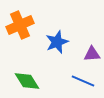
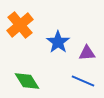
orange cross: rotated 16 degrees counterclockwise
blue star: moved 1 px right; rotated 15 degrees counterclockwise
purple triangle: moved 5 px left, 1 px up
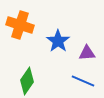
orange cross: rotated 32 degrees counterclockwise
blue star: moved 1 px up
green diamond: rotated 68 degrees clockwise
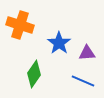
blue star: moved 1 px right, 2 px down
green diamond: moved 7 px right, 7 px up
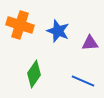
blue star: moved 1 px left, 12 px up; rotated 15 degrees counterclockwise
purple triangle: moved 3 px right, 10 px up
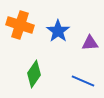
blue star: rotated 15 degrees clockwise
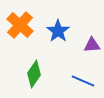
orange cross: rotated 24 degrees clockwise
purple triangle: moved 2 px right, 2 px down
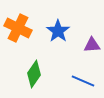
orange cross: moved 2 px left, 3 px down; rotated 16 degrees counterclockwise
